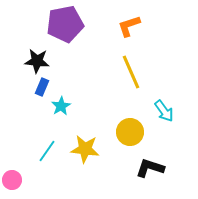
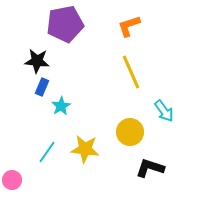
cyan line: moved 1 px down
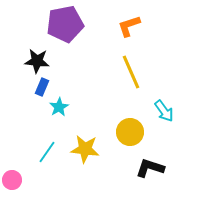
cyan star: moved 2 px left, 1 px down
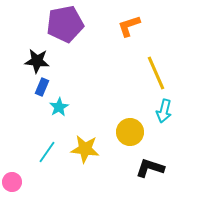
yellow line: moved 25 px right, 1 px down
cyan arrow: rotated 50 degrees clockwise
pink circle: moved 2 px down
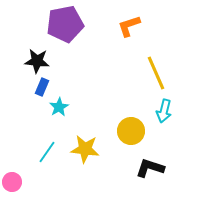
yellow circle: moved 1 px right, 1 px up
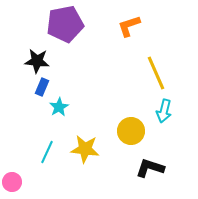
cyan line: rotated 10 degrees counterclockwise
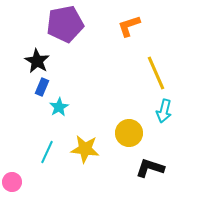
black star: rotated 25 degrees clockwise
yellow circle: moved 2 px left, 2 px down
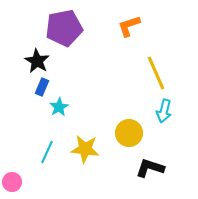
purple pentagon: moved 1 px left, 4 px down
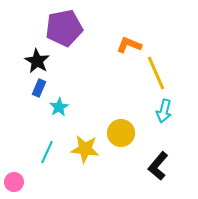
orange L-shape: moved 19 px down; rotated 40 degrees clockwise
blue rectangle: moved 3 px left, 1 px down
yellow circle: moved 8 px left
black L-shape: moved 8 px right, 2 px up; rotated 68 degrees counterclockwise
pink circle: moved 2 px right
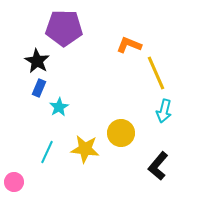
purple pentagon: rotated 12 degrees clockwise
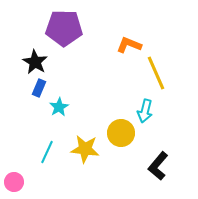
black star: moved 2 px left, 1 px down
cyan arrow: moved 19 px left
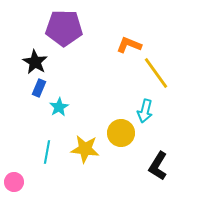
yellow line: rotated 12 degrees counterclockwise
cyan line: rotated 15 degrees counterclockwise
black L-shape: rotated 8 degrees counterclockwise
